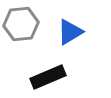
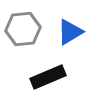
gray hexagon: moved 2 px right, 5 px down
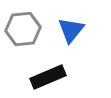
blue triangle: moved 1 px right, 2 px up; rotated 20 degrees counterclockwise
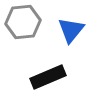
gray hexagon: moved 7 px up
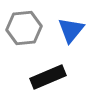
gray hexagon: moved 1 px right, 6 px down
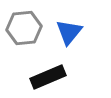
blue triangle: moved 2 px left, 2 px down
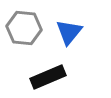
gray hexagon: rotated 12 degrees clockwise
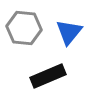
black rectangle: moved 1 px up
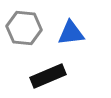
blue triangle: moved 2 px right, 1 px down; rotated 44 degrees clockwise
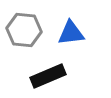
gray hexagon: moved 2 px down
